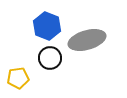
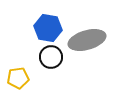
blue hexagon: moved 1 px right, 2 px down; rotated 12 degrees counterclockwise
black circle: moved 1 px right, 1 px up
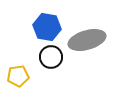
blue hexagon: moved 1 px left, 1 px up
yellow pentagon: moved 2 px up
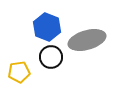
blue hexagon: rotated 12 degrees clockwise
yellow pentagon: moved 1 px right, 4 px up
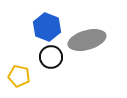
yellow pentagon: moved 4 px down; rotated 20 degrees clockwise
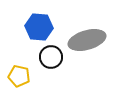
blue hexagon: moved 8 px left; rotated 16 degrees counterclockwise
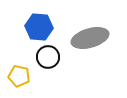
gray ellipse: moved 3 px right, 2 px up
black circle: moved 3 px left
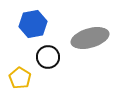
blue hexagon: moved 6 px left, 3 px up; rotated 16 degrees counterclockwise
yellow pentagon: moved 1 px right, 2 px down; rotated 20 degrees clockwise
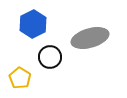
blue hexagon: rotated 16 degrees counterclockwise
black circle: moved 2 px right
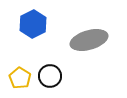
gray ellipse: moved 1 px left, 2 px down
black circle: moved 19 px down
